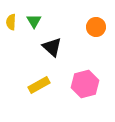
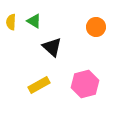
green triangle: rotated 28 degrees counterclockwise
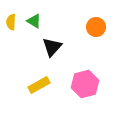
black triangle: rotated 30 degrees clockwise
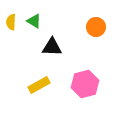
black triangle: rotated 50 degrees clockwise
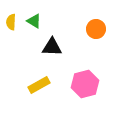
orange circle: moved 2 px down
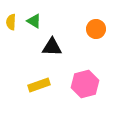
yellow rectangle: rotated 10 degrees clockwise
